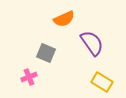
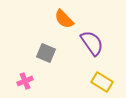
orange semicircle: rotated 70 degrees clockwise
pink cross: moved 4 px left, 4 px down
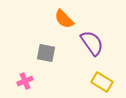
gray square: rotated 12 degrees counterclockwise
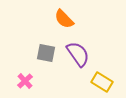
purple semicircle: moved 14 px left, 11 px down
pink cross: rotated 21 degrees counterclockwise
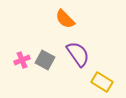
orange semicircle: moved 1 px right
gray square: moved 1 px left, 7 px down; rotated 18 degrees clockwise
pink cross: moved 3 px left, 21 px up; rotated 21 degrees clockwise
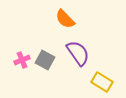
purple semicircle: moved 1 px up
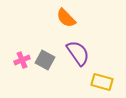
orange semicircle: moved 1 px right, 1 px up
yellow rectangle: rotated 15 degrees counterclockwise
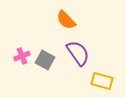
orange semicircle: moved 2 px down
pink cross: moved 4 px up
yellow rectangle: moved 1 px up
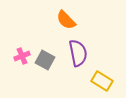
purple semicircle: rotated 24 degrees clockwise
yellow rectangle: rotated 15 degrees clockwise
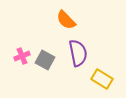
yellow rectangle: moved 2 px up
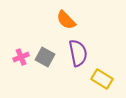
pink cross: moved 1 px left, 1 px down
gray square: moved 3 px up
